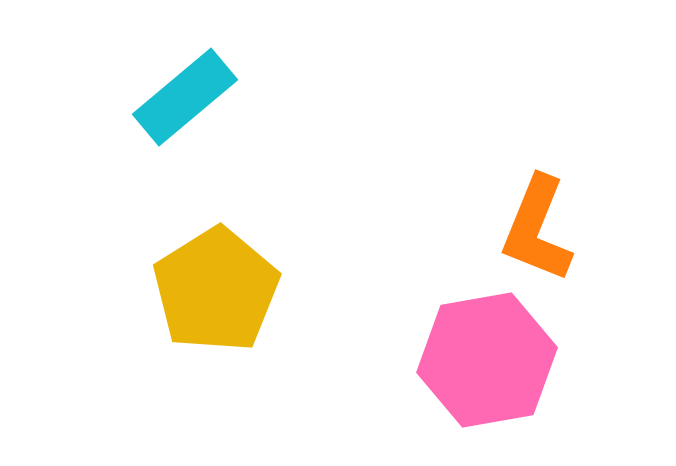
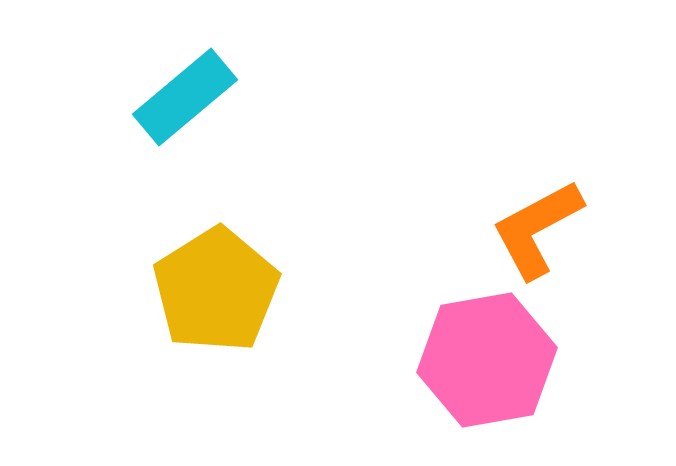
orange L-shape: rotated 40 degrees clockwise
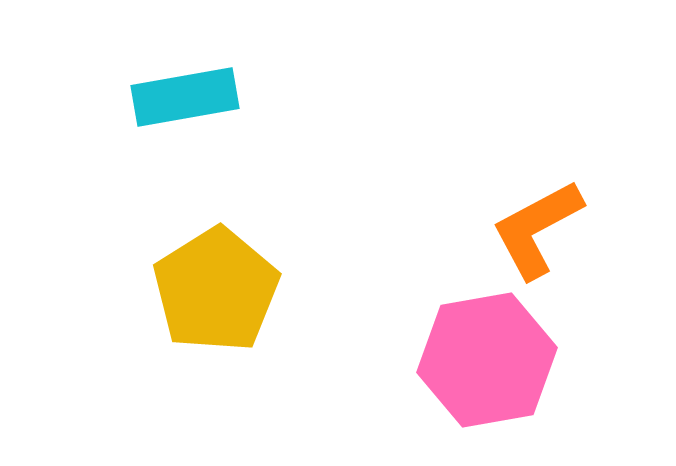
cyan rectangle: rotated 30 degrees clockwise
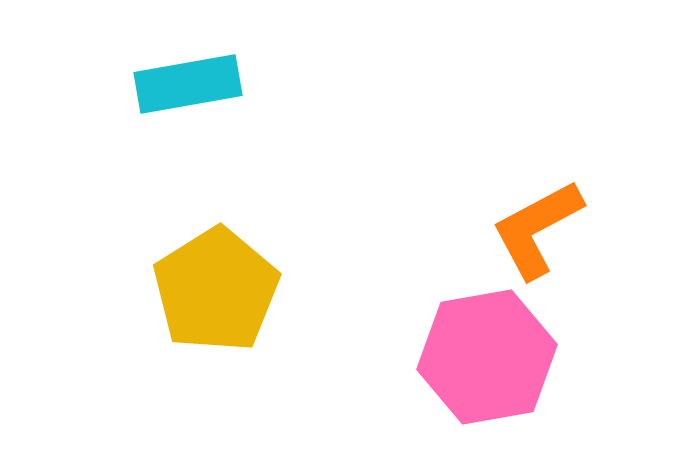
cyan rectangle: moved 3 px right, 13 px up
pink hexagon: moved 3 px up
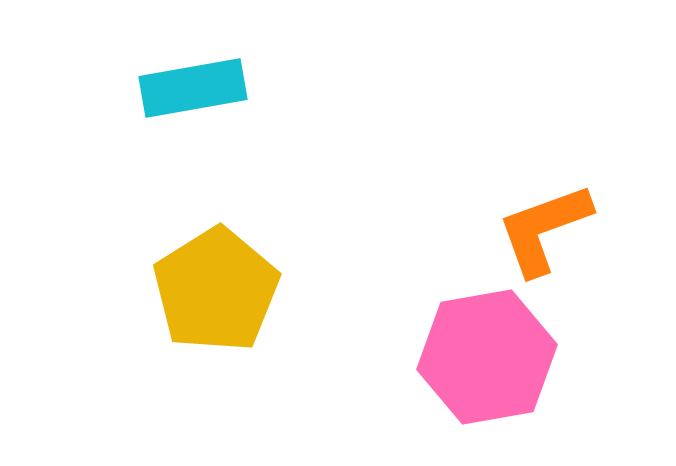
cyan rectangle: moved 5 px right, 4 px down
orange L-shape: moved 7 px right; rotated 8 degrees clockwise
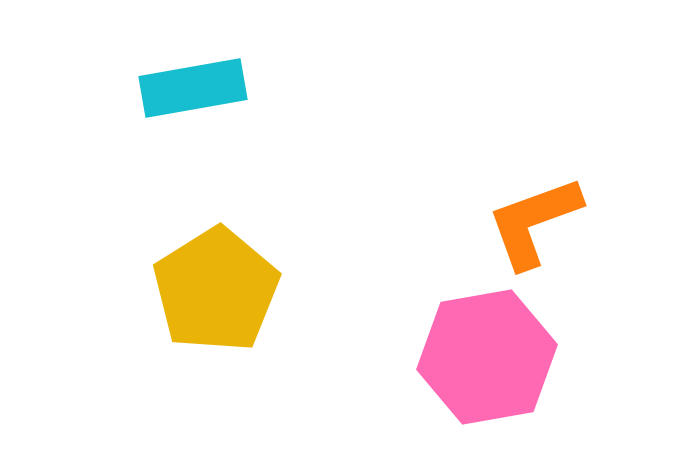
orange L-shape: moved 10 px left, 7 px up
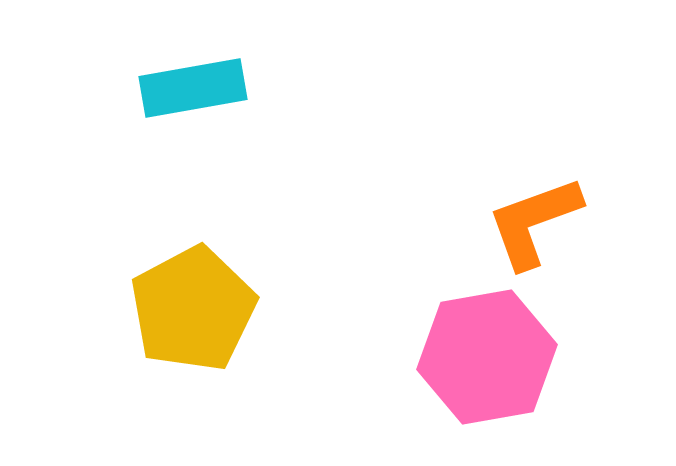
yellow pentagon: moved 23 px left, 19 px down; rotated 4 degrees clockwise
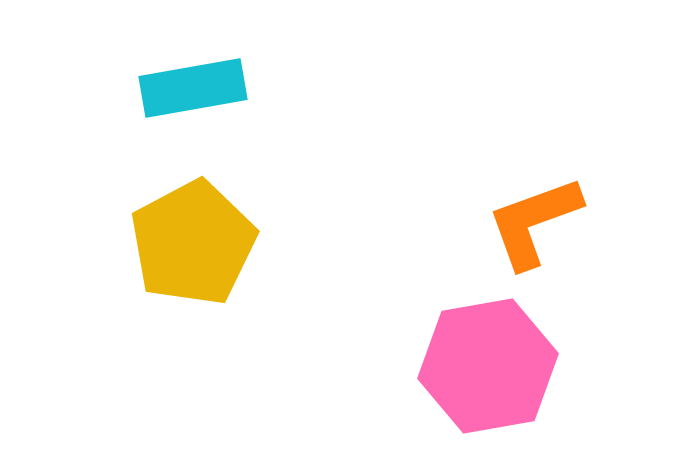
yellow pentagon: moved 66 px up
pink hexagon: moved 1 px right, 9 px down
